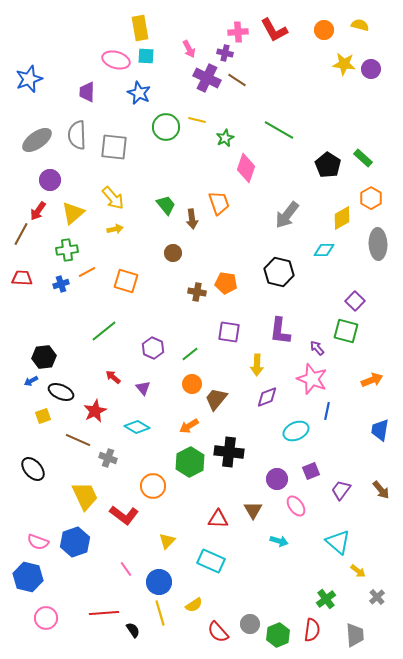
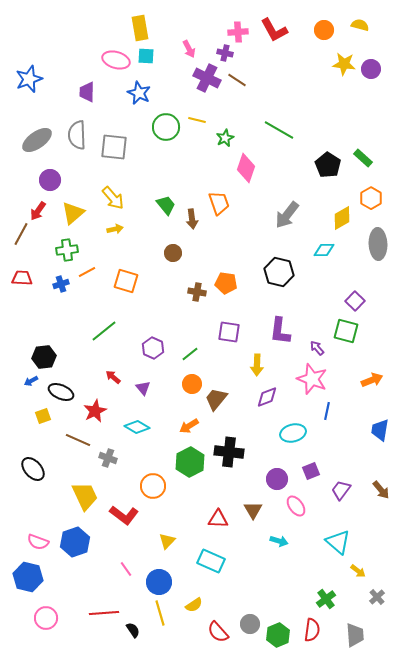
cyan ellipse at (296, 431): moved 3 px left, 2 px down; rotated 10 degrees clockwise
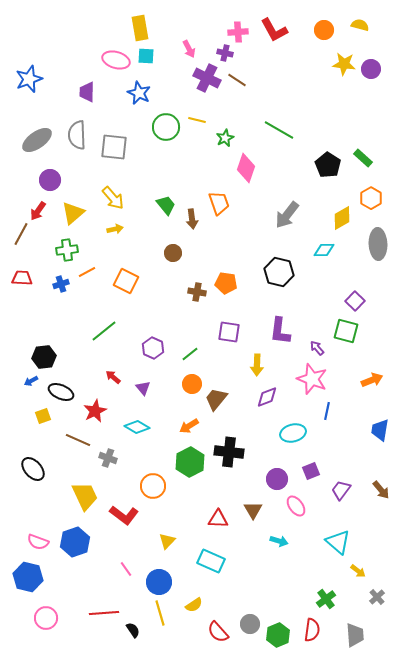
orange square at (126, 281): rotated 10 degrees clockwise
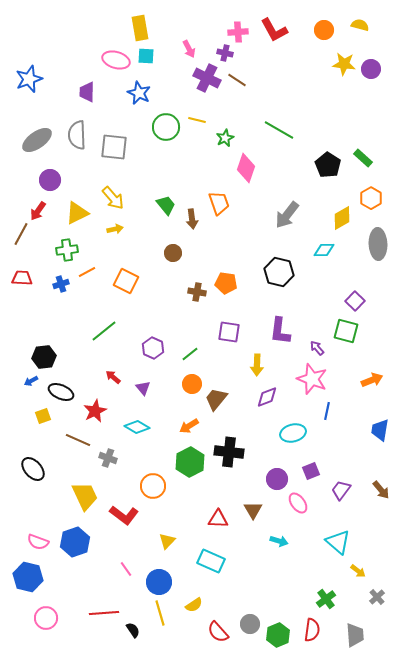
yellow triangle at (73, 213): moved 4 px right; rotated 15 degrees clockwise
pink ellipse at (296, 506): moved 2 px right, 3 px up
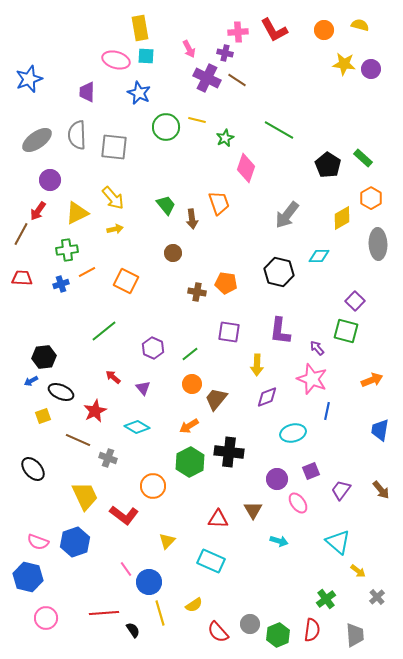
cyan diamond at (324, 250): moved 5 px left, 6 px down
blue circle at (159, 582): moved 10 px left
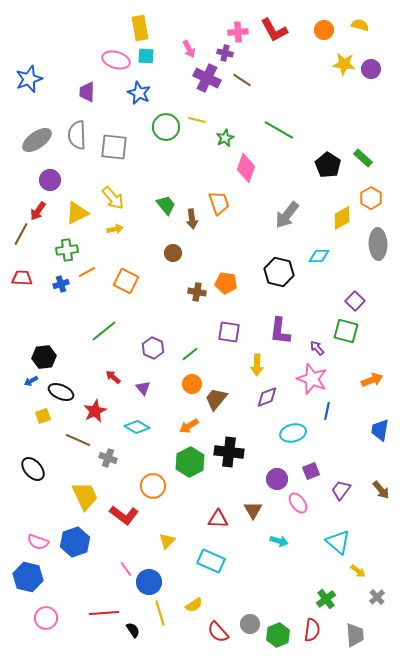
brown line at (237, 80): moved 5 px right
